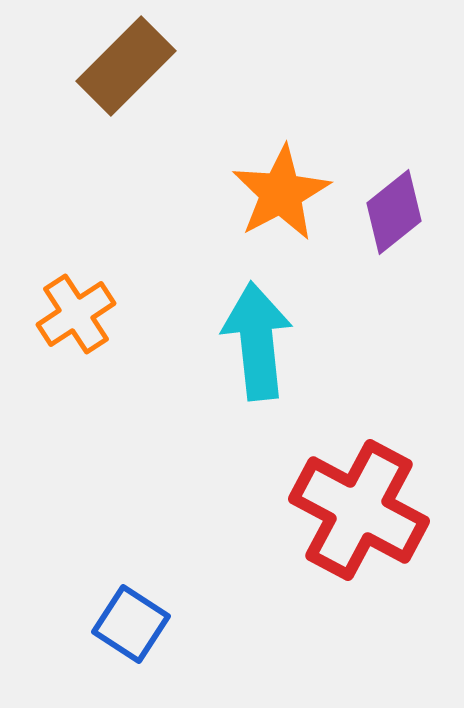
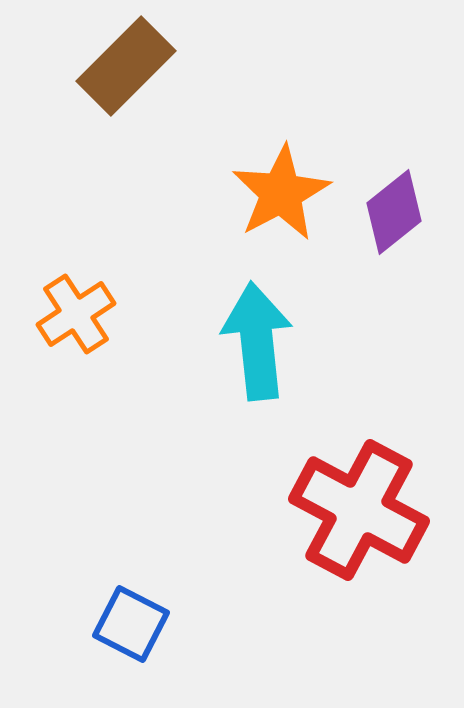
blue square: rotated 6 degrees counterclockwise
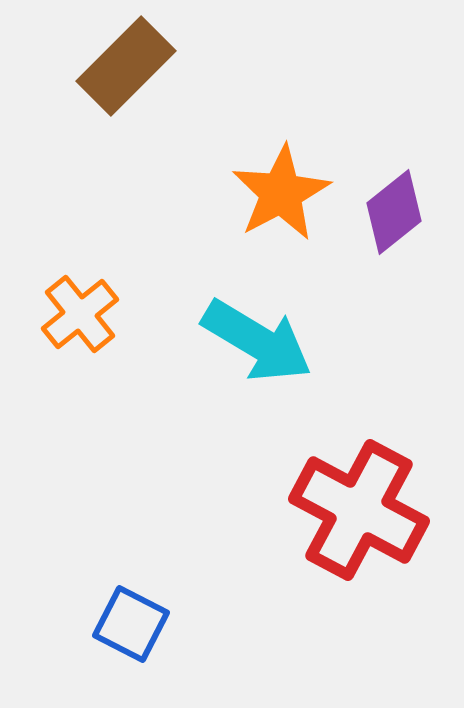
orange cross: moved 4 px right; rotated 6 degrees counterclockwise
cyan arrow: rotated 127 degrees clockwise
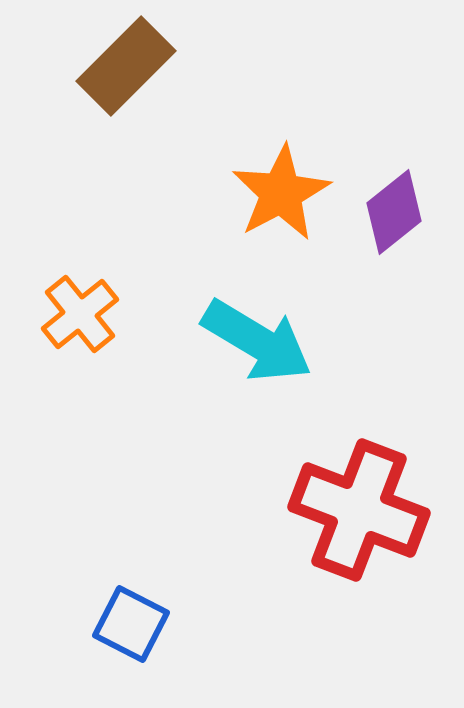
red cross: rotated 7 degrees counterclockwise
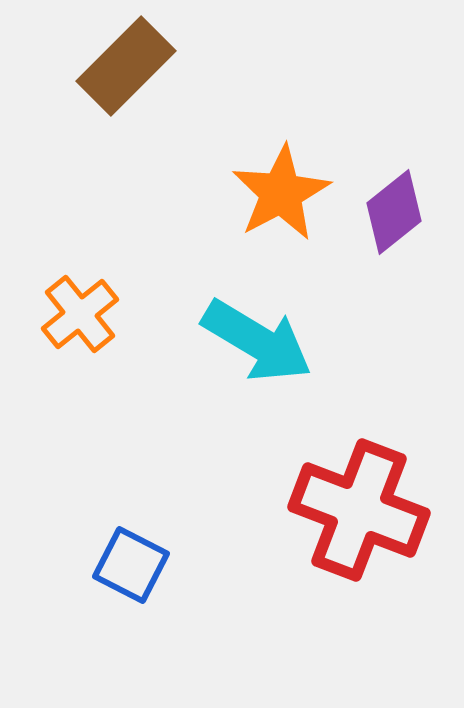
blue square: moved 59 px up
